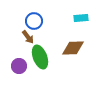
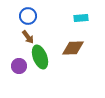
blue circle: moved 6 px left, 5 px up
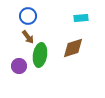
brown diamond: rotated 15 degrees counterclockwise
green ellipse: moved 2 px up; rotated 30 degrees clockwise
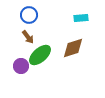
blue circle: moved 1 px right, 1 px up
green ellipse: rotated 40 degrees clockwise
purple circle: moved 2 px right
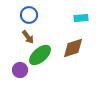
purple circle: moved 1 px left, 4 px down
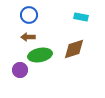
cyan rectangle: moved 1 px up; rotated 16 degrees clockwise
brown arrow: rotated 128 degrees clockwise
brown diamond: moved 1 px right, 1 px down
green ellipse: rotated 30 degrees clockwise
